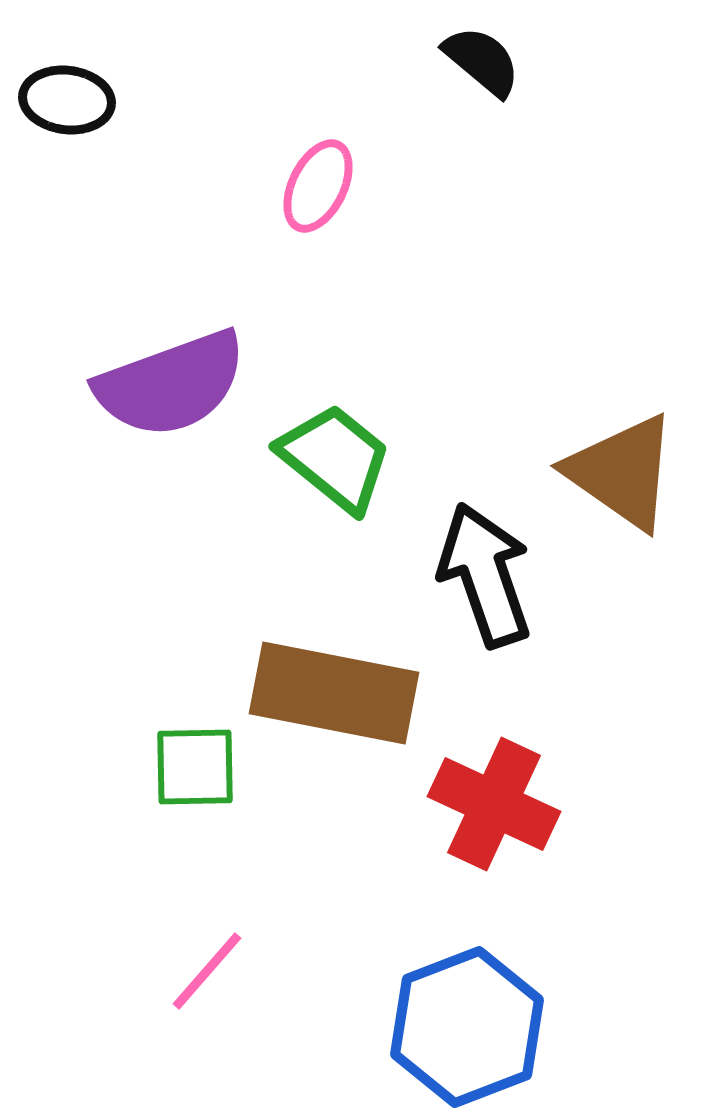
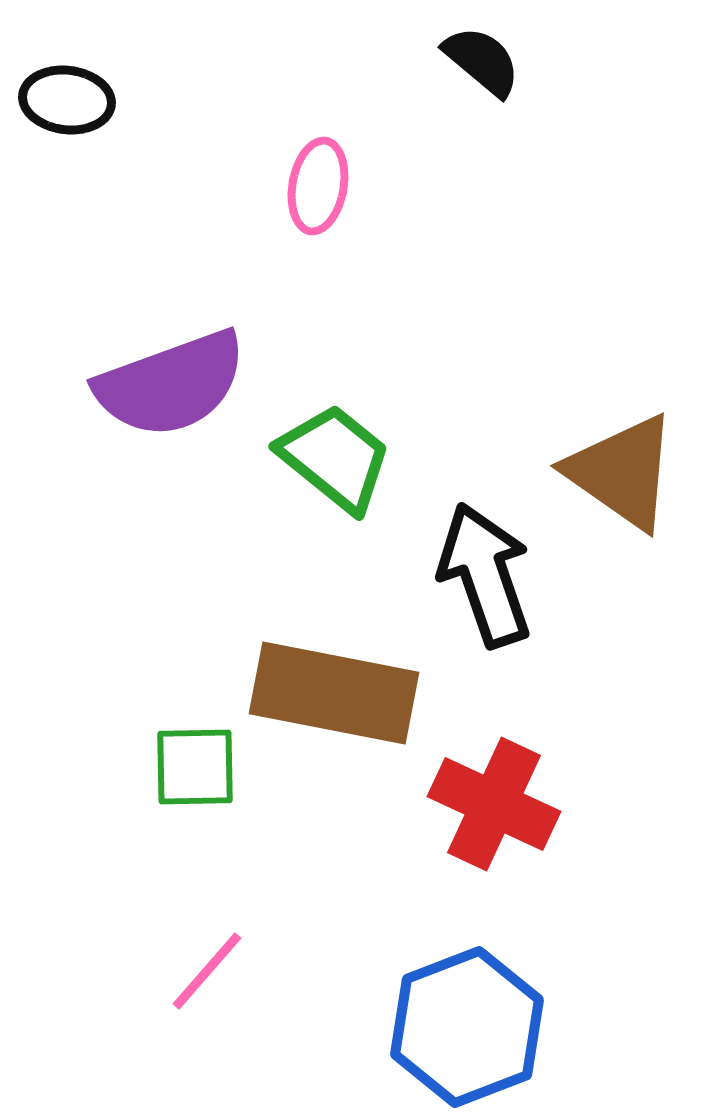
pink ellipse: rotated 16 degrees counterclockwise
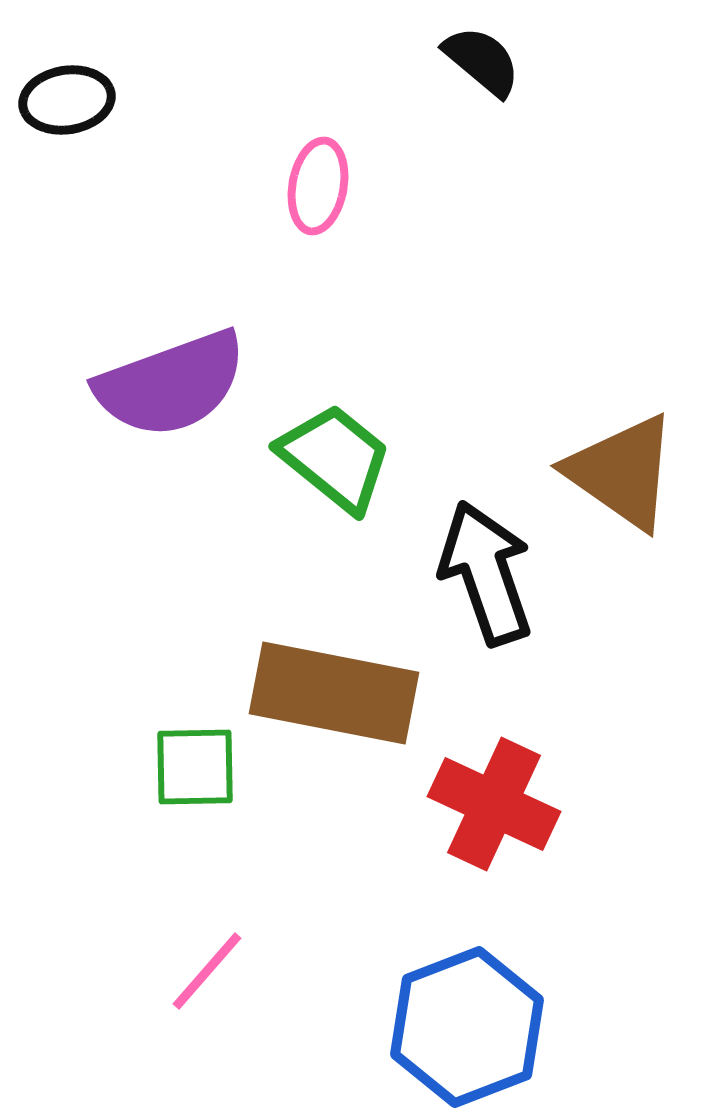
black ellipse: rotated 16 degrees counterclockwise
black arrow: moved 1 px right, 2 px up
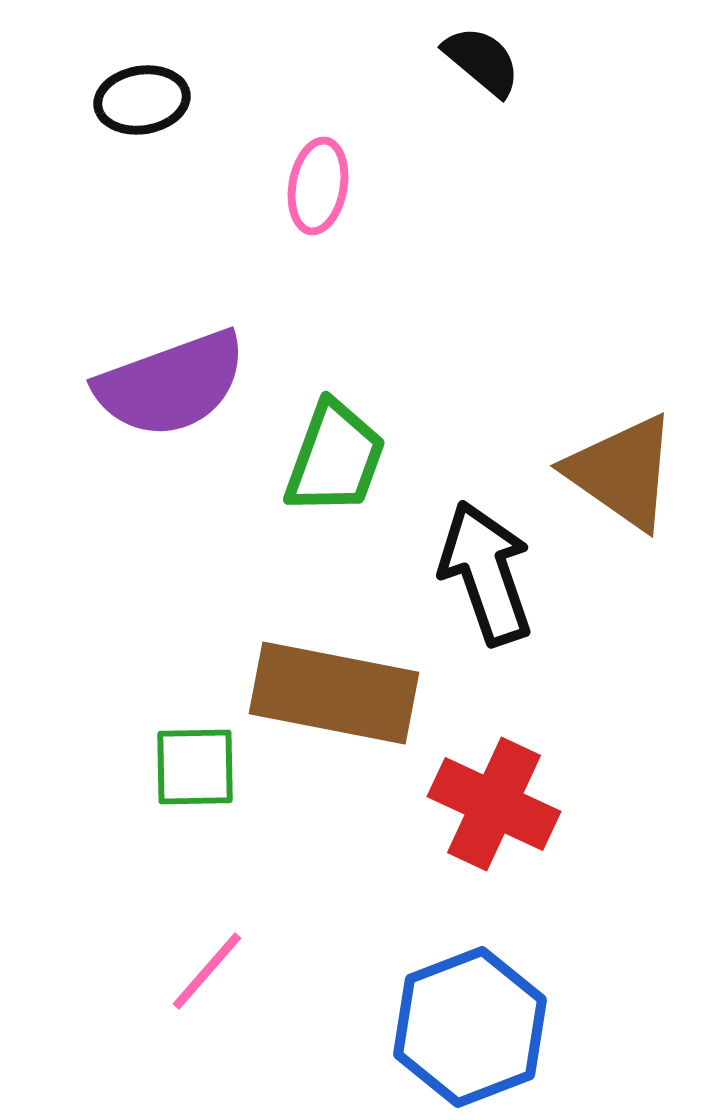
black ellipse: moved 75 px right
green trapezoid: rotated 71 degrees clockwise
blue hexagon: moved 3 px right
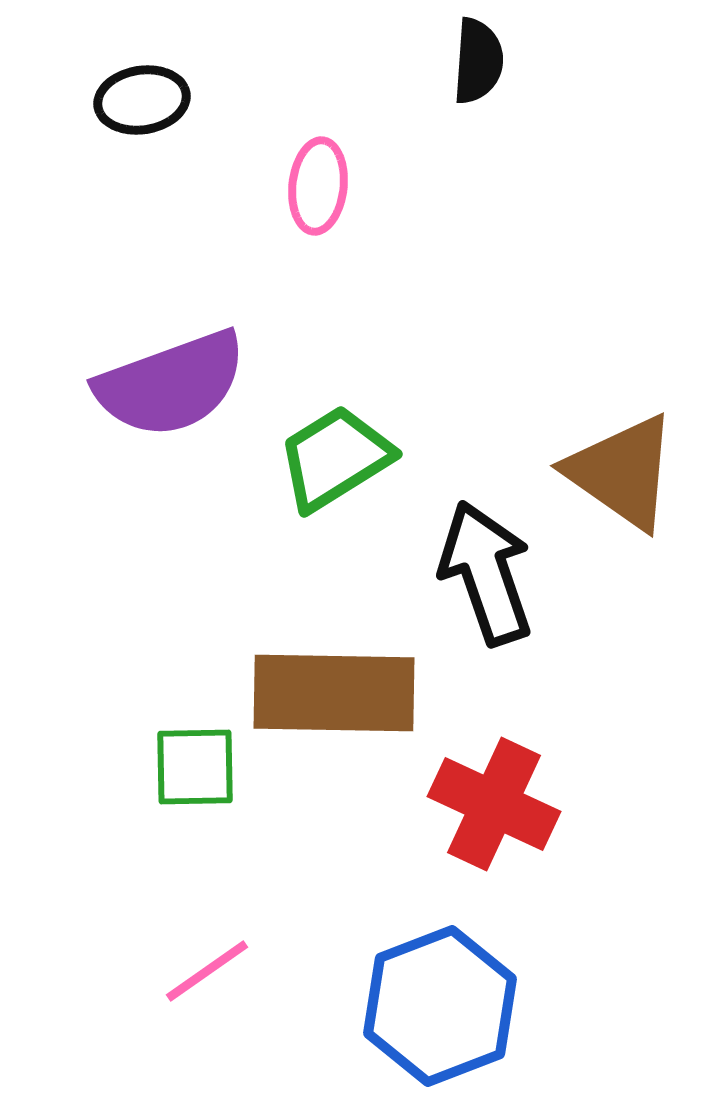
black semicircle: moved 4 px left; rotated 54 degrees clockwise
pink ellipse: rotated 4 degrees counterclockwise
green trapezoid: rotated 142 degrees counterclockwise
brown rectangle: rotated 10 degrees counterclockwise
pink line: rotated 14 degrees clockwise
blue hexagon: moved 30 px left, 21 px up
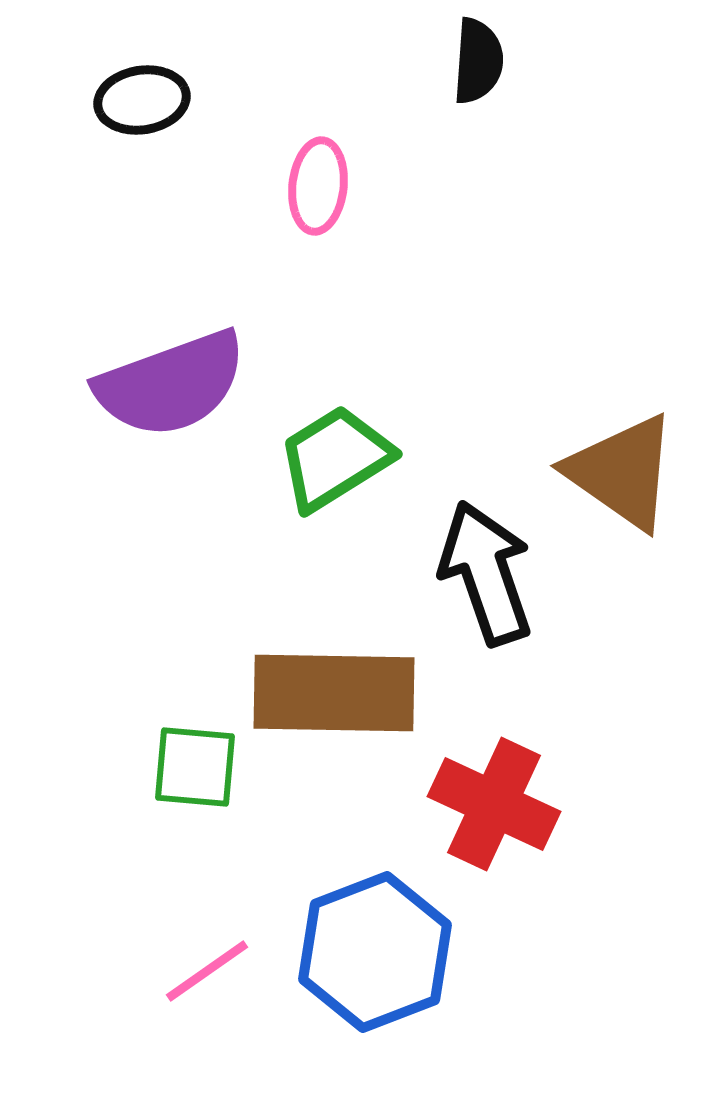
green square: rotated 6 degrees clockwise
blue hexagon: moved 65 px left, 54 px up
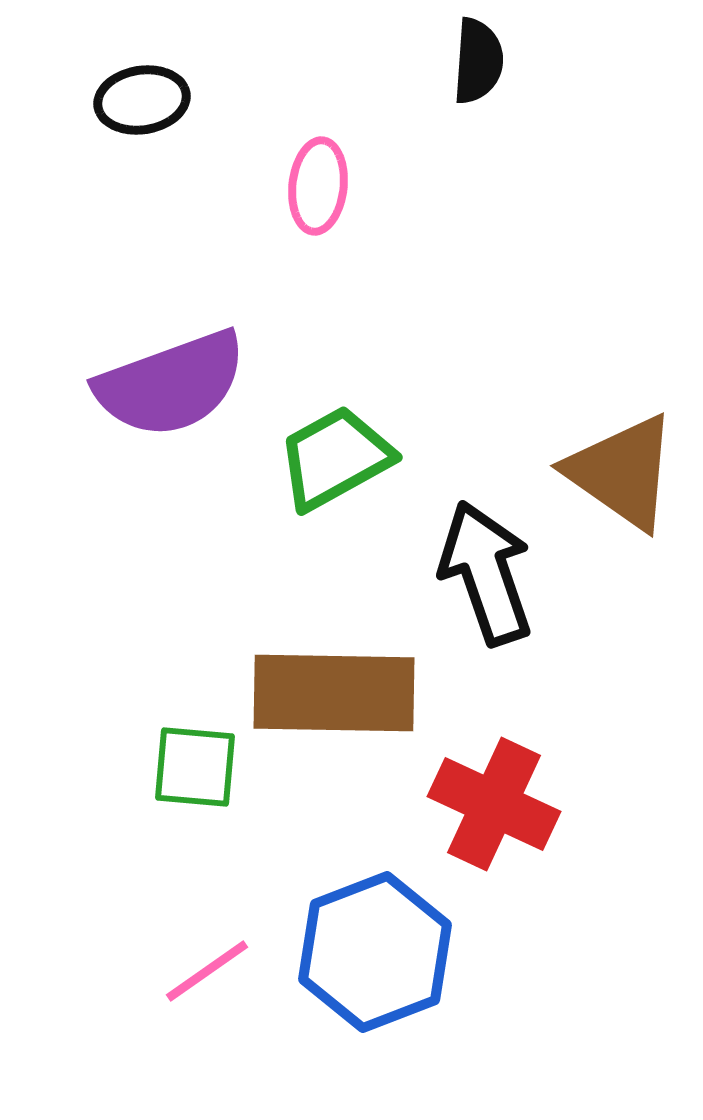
green trapezoid: rotated 3 degrees clockwise
